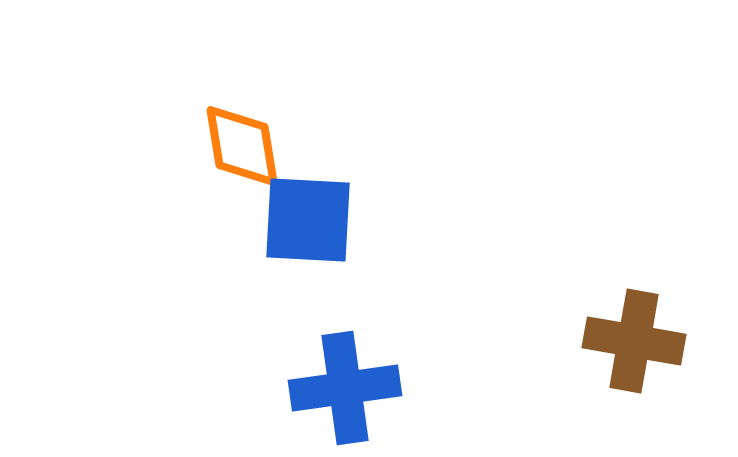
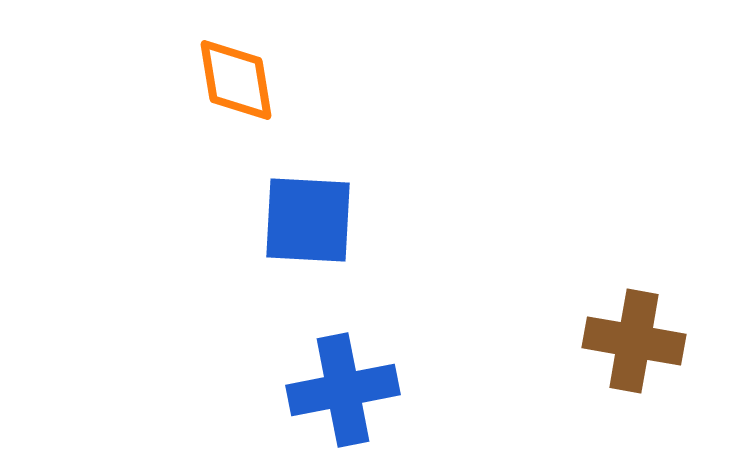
orange diamond: moved 6 px left, 66 px up
blue cross: moved 2 px left, 2 px down; rotated 3 degrees counterclockwise
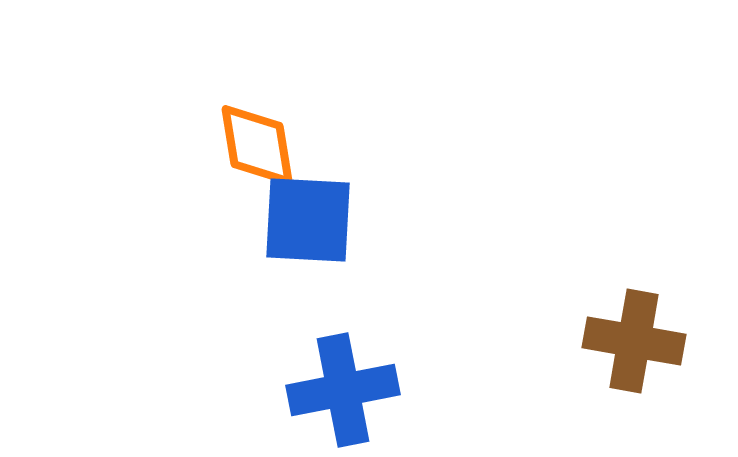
orange diamond: moved 21 px right, 65 px down
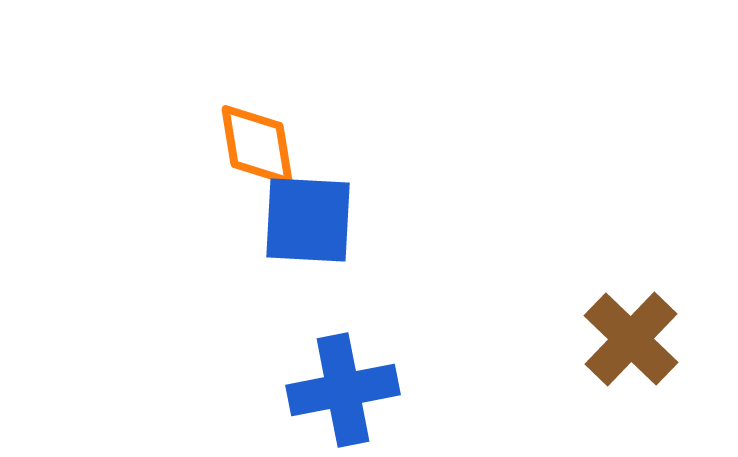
brown cross: moved 3 px left, 2 px up; rotated 34 degrees clockwise
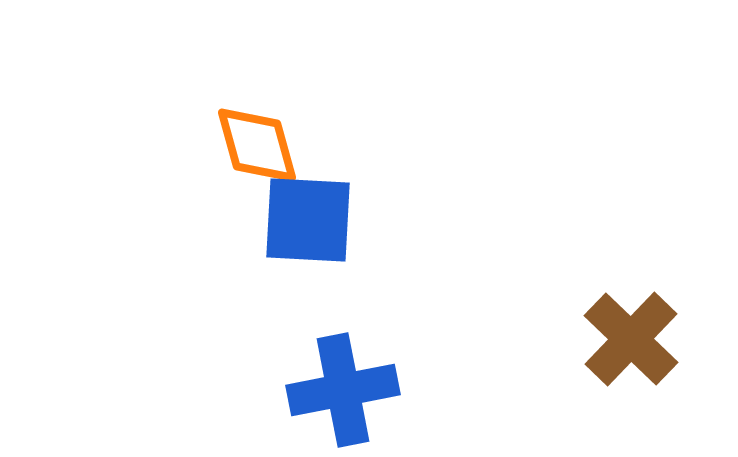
orange diamond: rotated 6 degrees counterclockwise
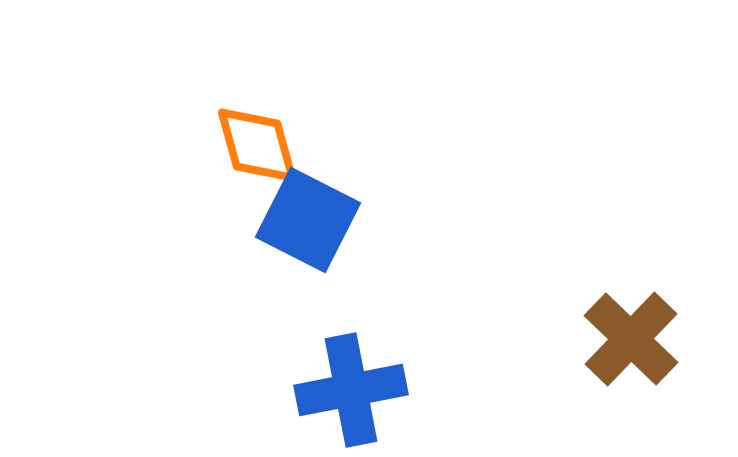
blue square: rotated 24 degrees clockwise
blue cross: moved 8 px right
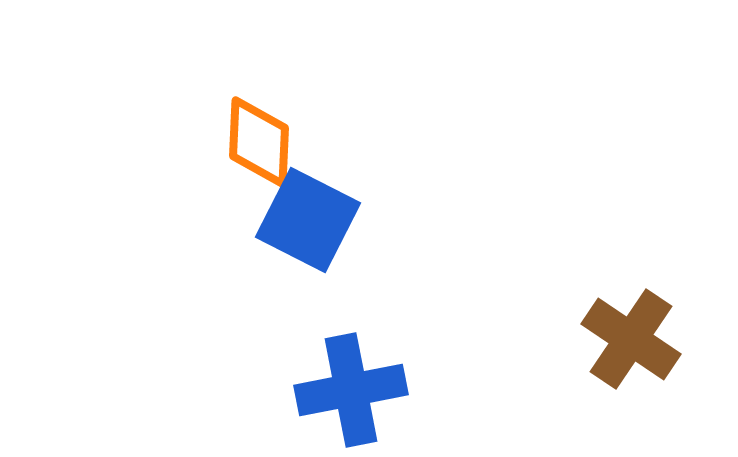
orange diamond: moved 2 px right, 3 px up; rotated 18 degrees clockwise
brown cross: rotated 10 degrees counterclockwise
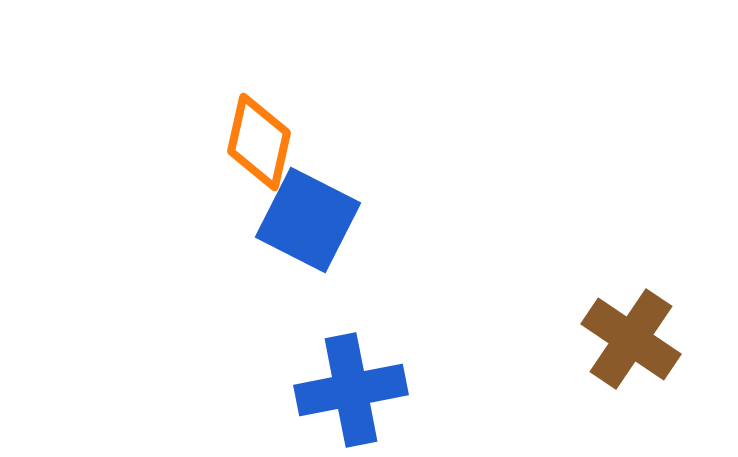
orange diamond: rotated 10 degrees clockwise
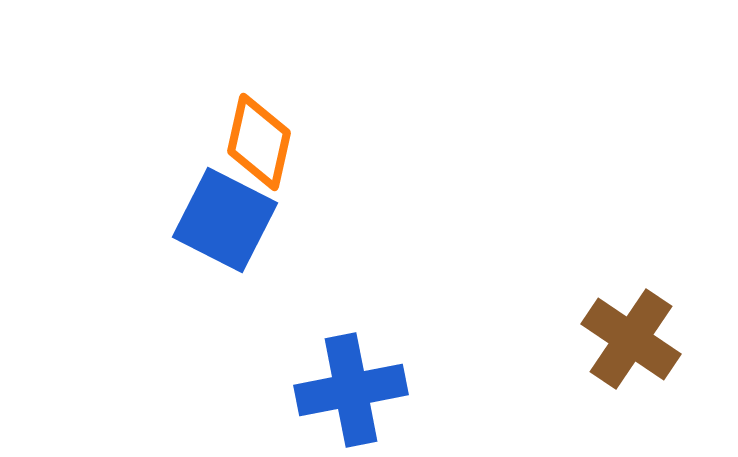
blue square: moved 83 px left
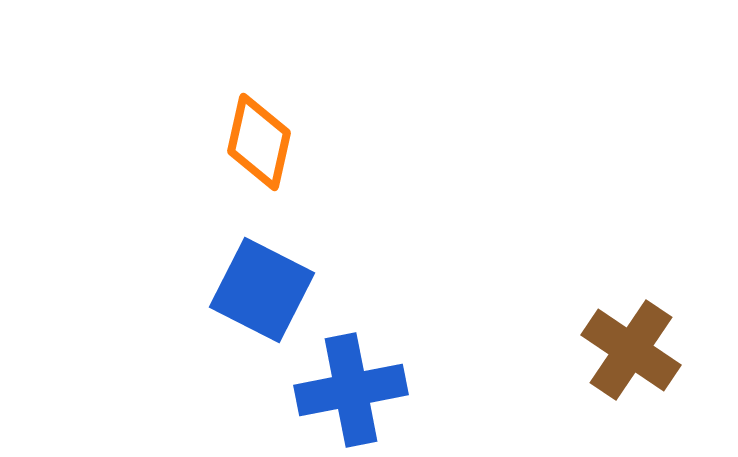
blue square: moved 37 px right, 70 px down
brown cross: moved 11 px down
